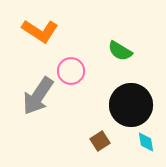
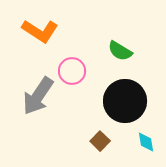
pink circle: moved 1 px right
black circle: moved 6 px left, 4 px up
brown square: rotated 12 degrees counterclockwise
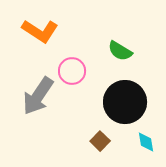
black circle: moved 1 px down
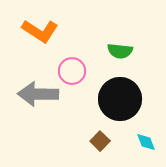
green semicircle: rotated 25 degrees counterclockwise
gray arrow: moved 2 px up; rotated 57 degrees clockwise
black circle: moved 5 px left, 3 px up
cyan diamond: rotated 10 degrees counterclockwise
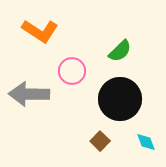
green semicircle: rotated 50 degrees counterclockwise
gray arrow: moved 9 px left
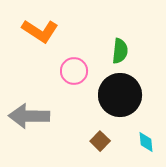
green semicircle: rotated 40 degrees counterclockwise
pink circle: moved 2 px right
gray arrow: moved 22 px down
black circle: moved 4 px up
cyan diamond: rotated 15 degrees clockwise
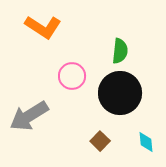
orange L-shape: moved 3 px right, 4 px up
pink circle: moved 2 px left, 5 px down
black circle: moved 2 px up
gray arrow: rotated 33 degrees counterclockwise
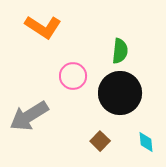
pink circle: moved 1 px right
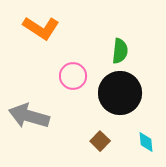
orange L-shape: moved 2 px left, 1 px down
gray arrow: rotated 48 degrees clockwise
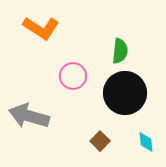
black circle: moved 5 px right
